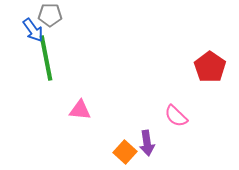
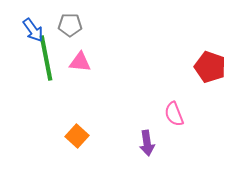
gray pentagon: moved 20 px right, 10 px down
red pentagon: rotated 16 degrees counterclockwise
pink triangle: moved 48 px up
pink semicircle: moved 2 px left, 2 px up; rotated 25 degrees clockwise
orange square: moved 48 px left, 16 px up
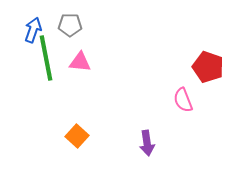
blue arrow: rotated 125 degrees counterclockwise
red pentagon: moved 2 px left
pink semicircle: moved 9 px right, 14 px up
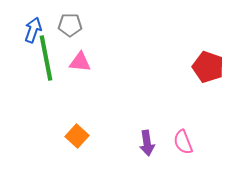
pink semicircle: moved 42 px down
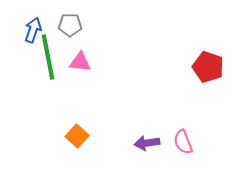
green line: moved 2 px right, 1 px up
purple arrow: rotated 90 degrees clockwise
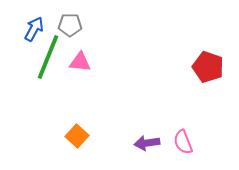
blue arrow: moved 1 px right, 1 px up; rotated 10 degrees clockwise
green line: rotated 33 degrees clockwise
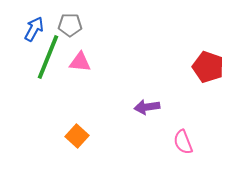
purple arrow: moved 36 px up
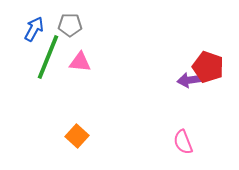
purple arrow: moved 43 px right, 27 px up
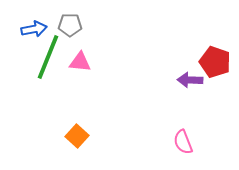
blue arrow: rotated 50 degrees clockwise
red pentagon: moved 7 px right, 5 px up
purple arrow: rotated 10 degrees clockwise
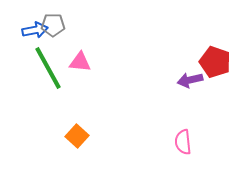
gray pentagon: moved 17 px left
blue arrow: moved 1 px right, 1 px down
green line: moved 11 px down; rotated 51 degrees counterclockwise
purple arrow: rotated 15 degrees counterclockwise
pink semicircle: rotated 15 degrees clockwise
